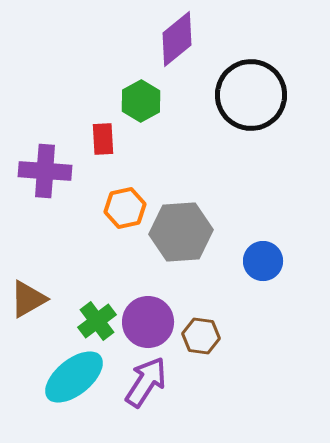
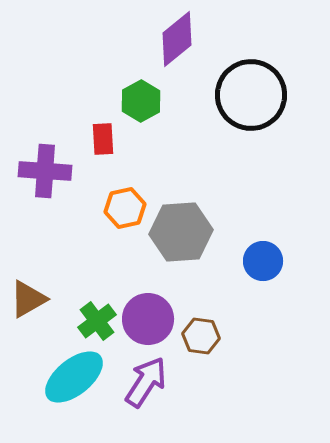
purple circle: moved 3 px up
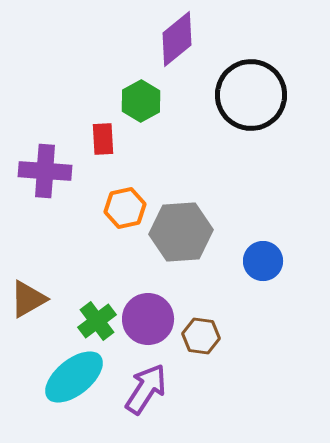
purple arrow: moved 7 px down
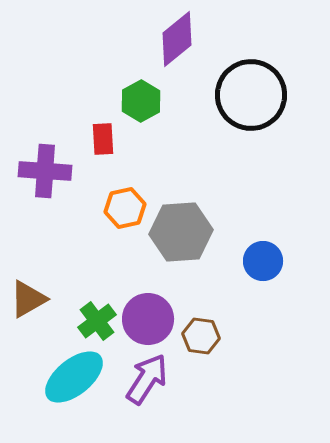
purple arrow: moved 1 px right, 10 px up
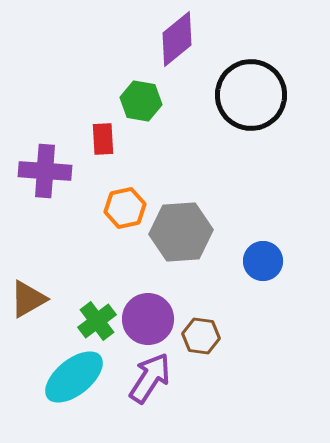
green hexagon: rotated 21 degrees counterclockwise
purple arrow: moved 3 px right, 1 px up
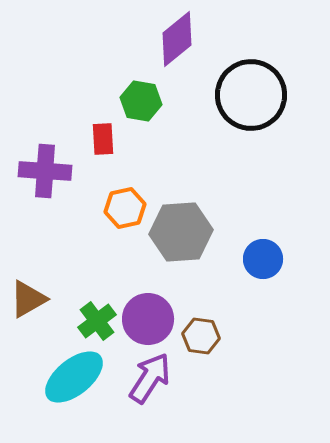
blue circle: moved 2 px up
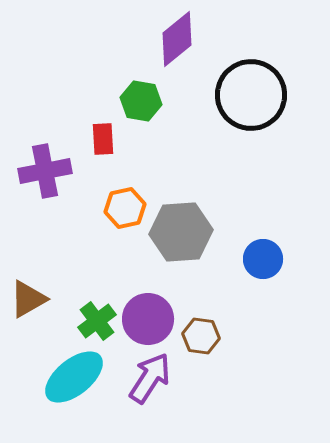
purple cross: rotated 15 degrees counterclockwise
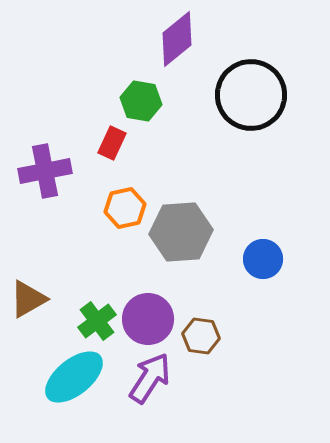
red rectangle: moved 9 px right, 4 px down; rotated 28 degrees clockwise
